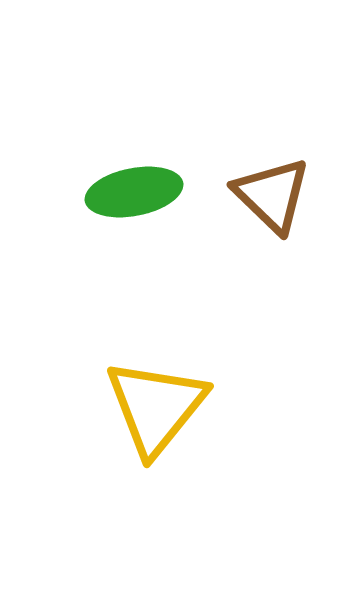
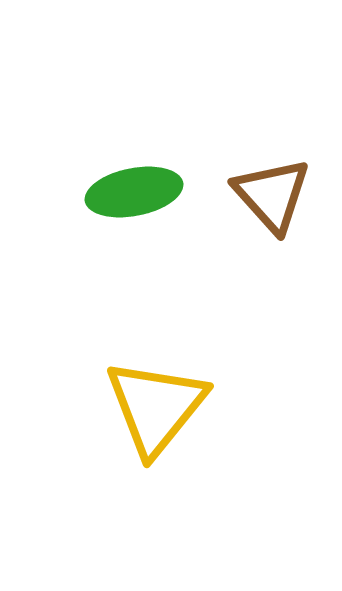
brown triangle: rotated 4 degrees clockwise
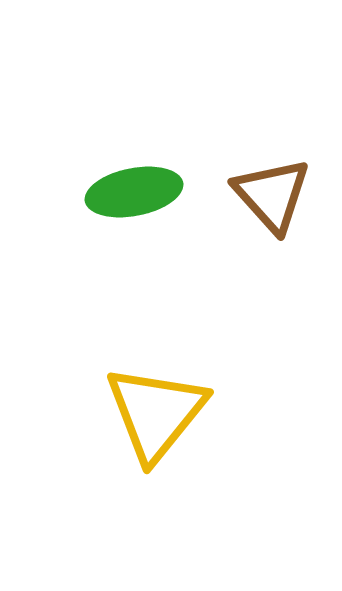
yellow triangle: moved 6 px down
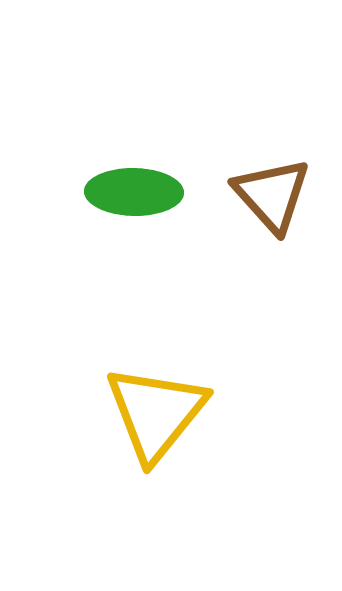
green ellipse: rotated 12 degrees clockwise
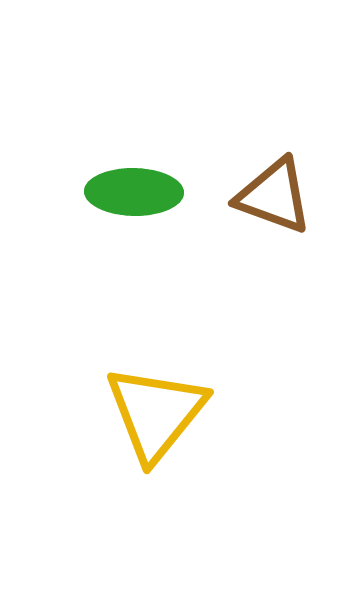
brown triangle: moved 2 px right, 1 px down; rotated 28 degrees counterclockwise
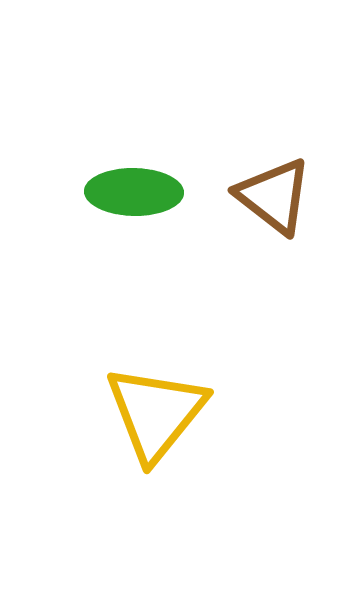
brown triangle: rotated 18 degrees clockwise
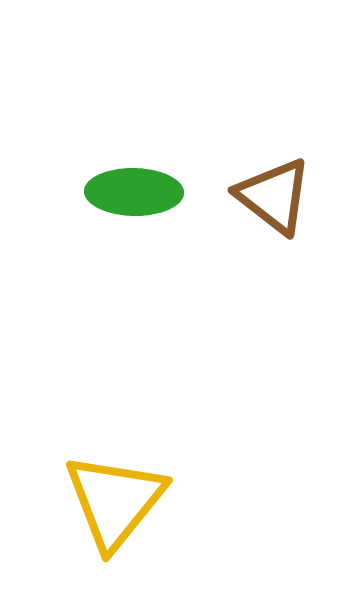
yellow triangle: moved 41 px left, 88 px down
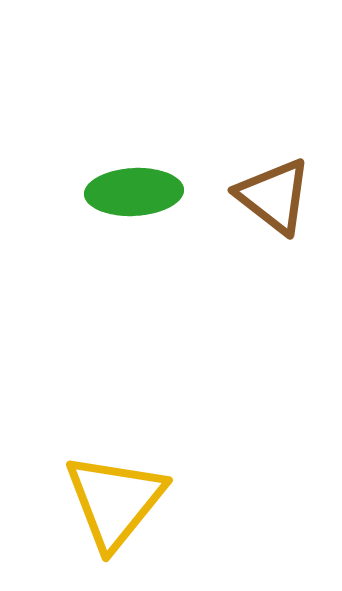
green ellipse: rotated 4 degrees counterclockwise
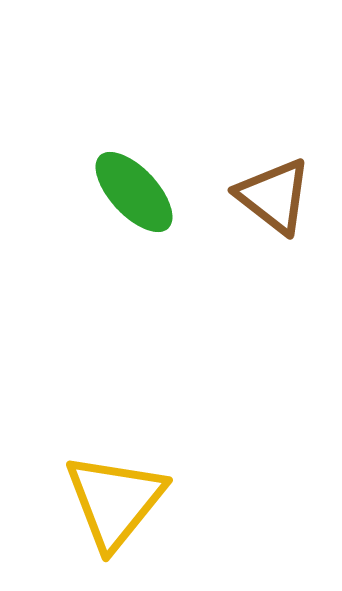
green ellipse: rotated 50 degrees clockwise
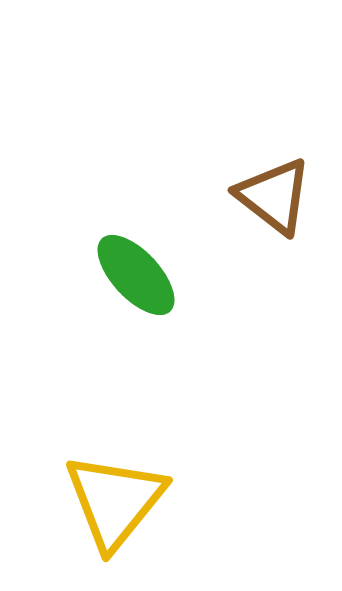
green ellipse: moved 2 px right, 83 px down
